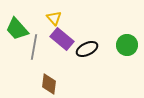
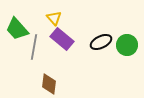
black ellipse: moved 14 px right, 7 px up
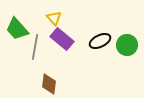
black ellipse: moved 1 px left, 1 px up
gray line: moved 1 px right
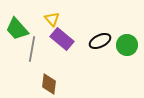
yellow triangle: moved 2 px left, 1 px down
gray line: moved 3 px left, 2 px down
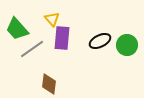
purple rectangle: moved 1 px up; rotated 55 degrees clockwise
gray line: rotated 45 degrees clockwise
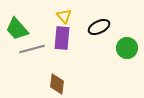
yellow triangle: moved 12 px right, 3 px up
black ellipse: moved 1 px left, 14 px up
green circle: moved 3 px down
gray line: rotated 20 degrees clockwise
brown diamond: moved 8 px right
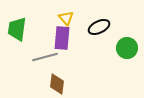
yellow triangle: moved 2 px right, 2 px down
green trapezoid: rotated 50 degrees clockwise
gray line: moved 13 px right, 8 px down
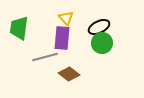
green trapezoid: moved 2 px right, 1 px up
green circle: moved 25 px left, 5 px up
brown diamond: moved 12 px right, 10 px up; rotated 60 degrees counterclockwise
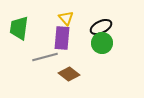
black ellipse: moved 2 px right
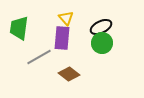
gray line: moved 6 px left; rotated 15 degrees counterclockwise
